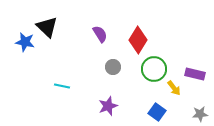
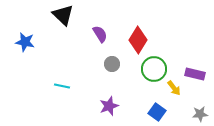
black triangle: moved 16 px right, 12 px up
gray circle: moved 1 px left, 3 px up
purple star: moved 1 px right
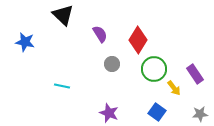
purple rectangle: rotated 42 degrees clockwise
purple star: moved 7 px down; rotated 30 degrees counterclockwise
